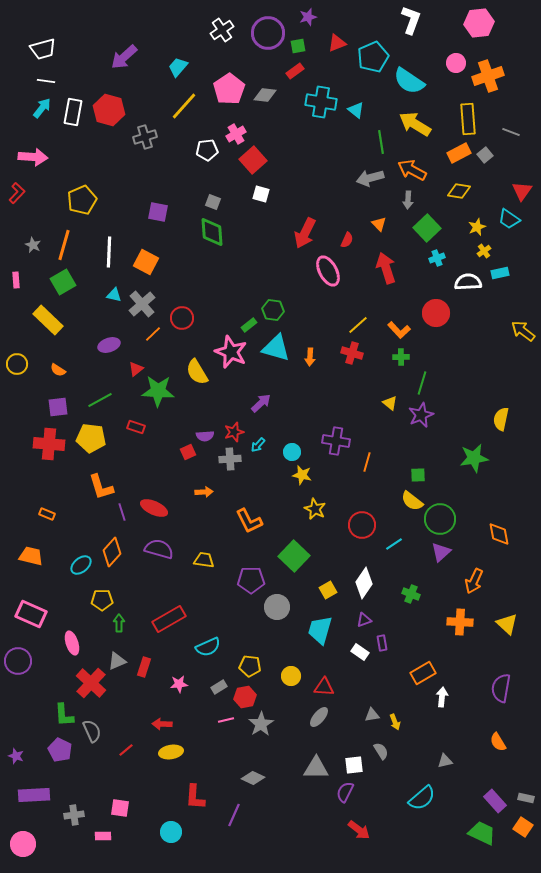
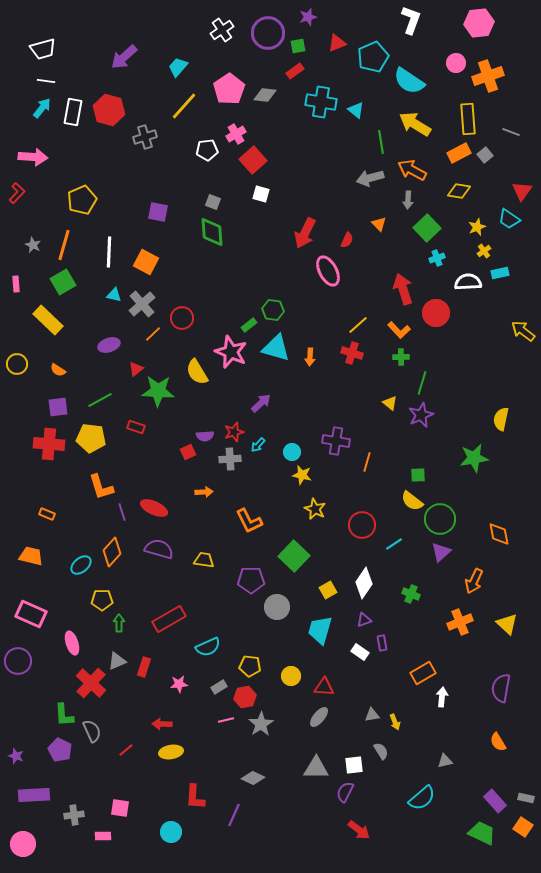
red arrow at (386, 268): moved 17 px right, 21 px down
pink rectangle at (16, 280): moved 4 px down
orange cross at (460, 622): rotated 25 degrees counterclockwise
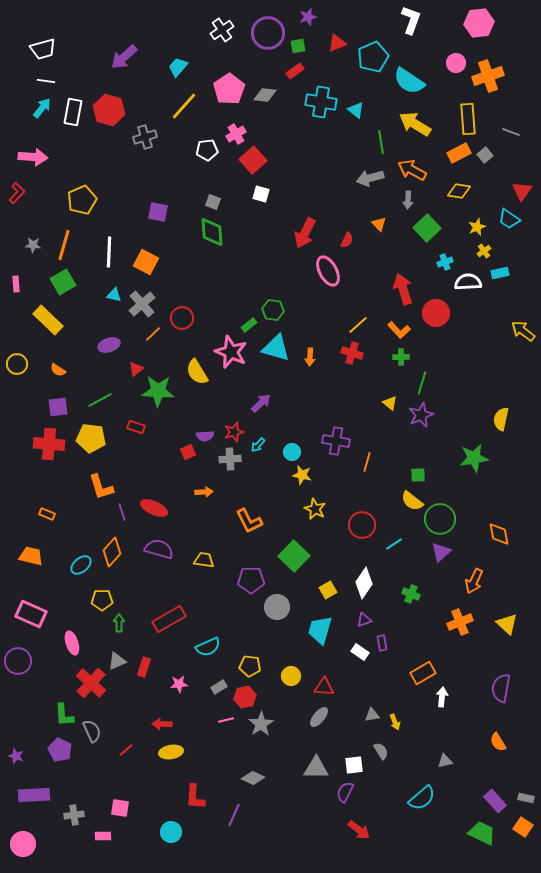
gray star at (33, 245): rotated 21 degrees counterclockwise
cyan cross at (437, 258): moved 8 px right, 4 px down
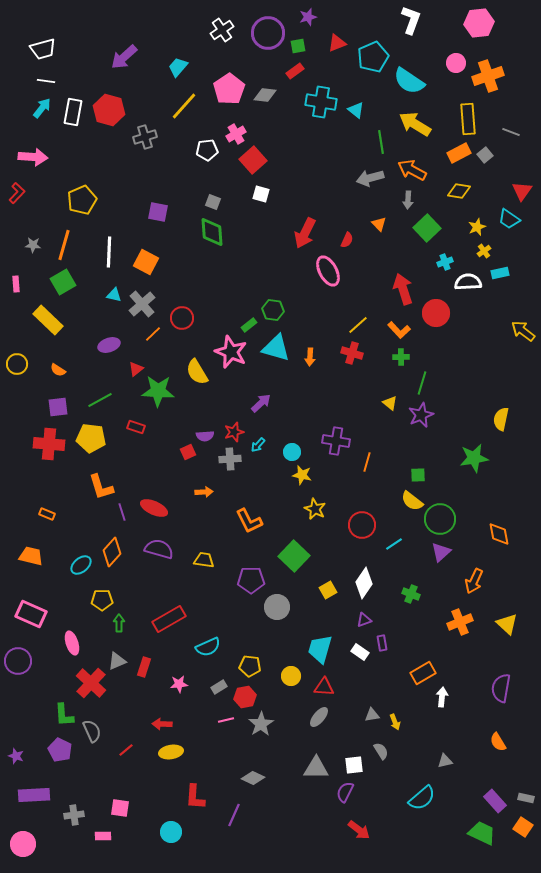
cyan trapezoid at (320, 630): moved 19 px down
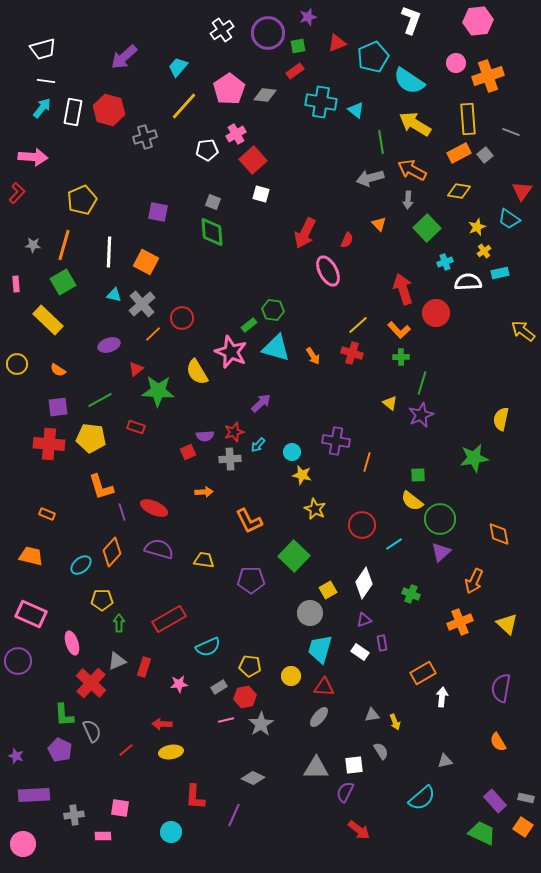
pink hexagon at (479, 23): moved 1 px left, 2 px up
orange arrow at (310, 357): moved 3 px right, 1 px up; rotated 36 degrees counterclockwise
gray circle at (277, 607): moved 33 px right, 6 px down
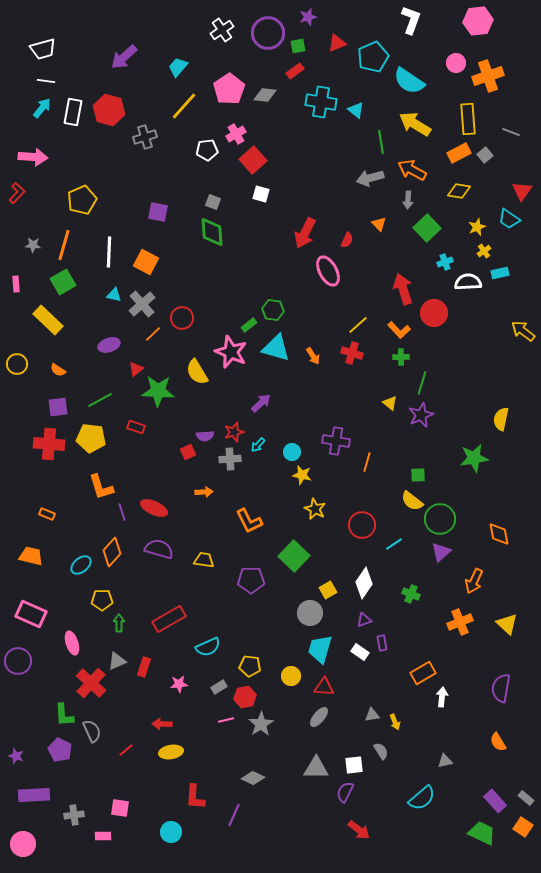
red circle at (436, 313): moved 2 px left
gray rectangle at (526, 798): rotated 28 degrees clockwise
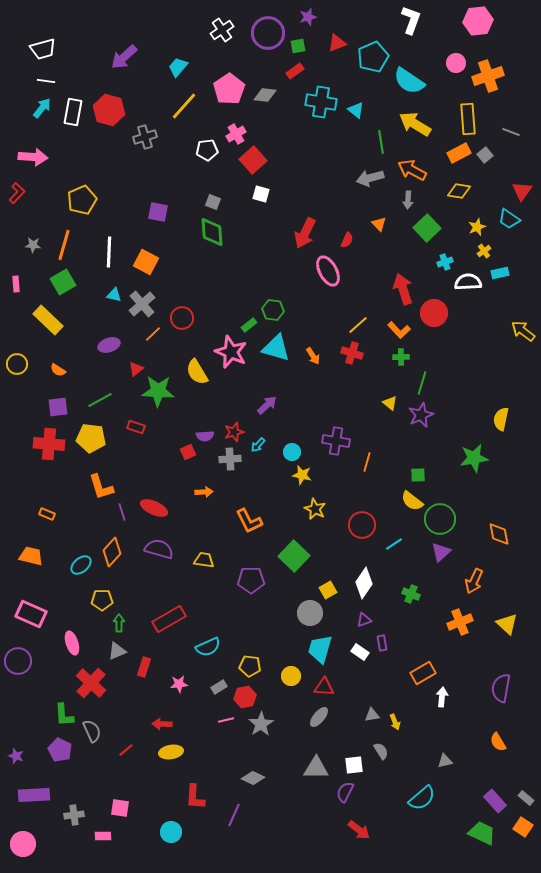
purple arrow at (261, 403): moved 6 px right, 2 px down
gray triangle at (117, 661): moved 10 px up
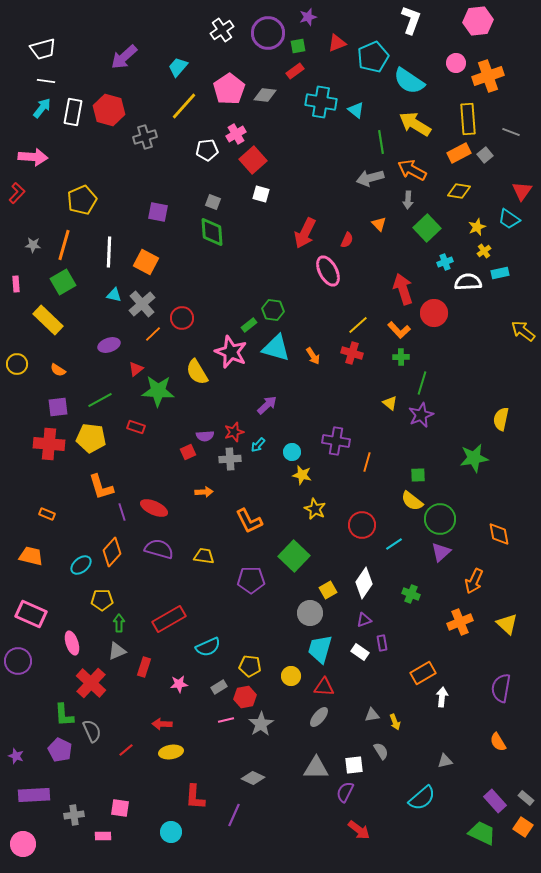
yellow trapezoid at (204, 560): moved 4 px up
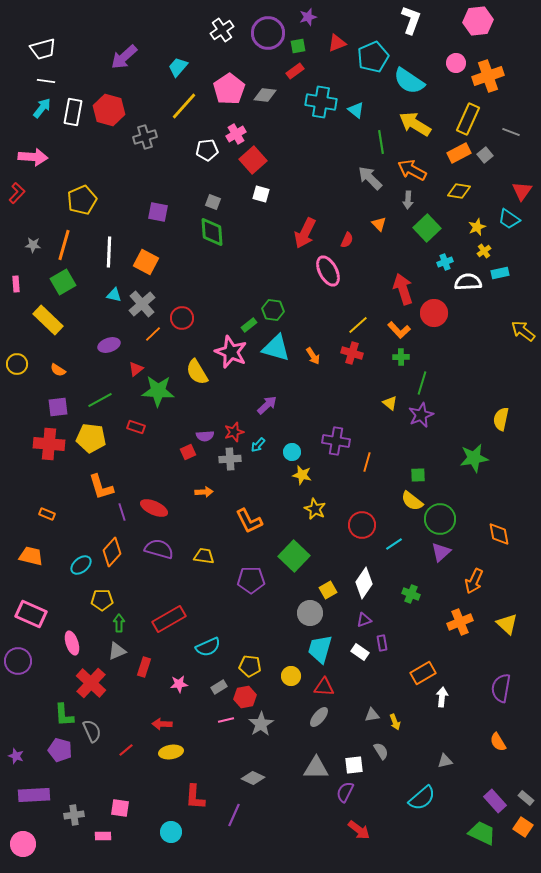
yellow rectangle at (468, 119): rotated 28 degrees clockwise
gray arrow at (370, 178): rotated 60 degrees clockwise
purple pentagon at (60, 750): rotated 10 degrees counterclockwise
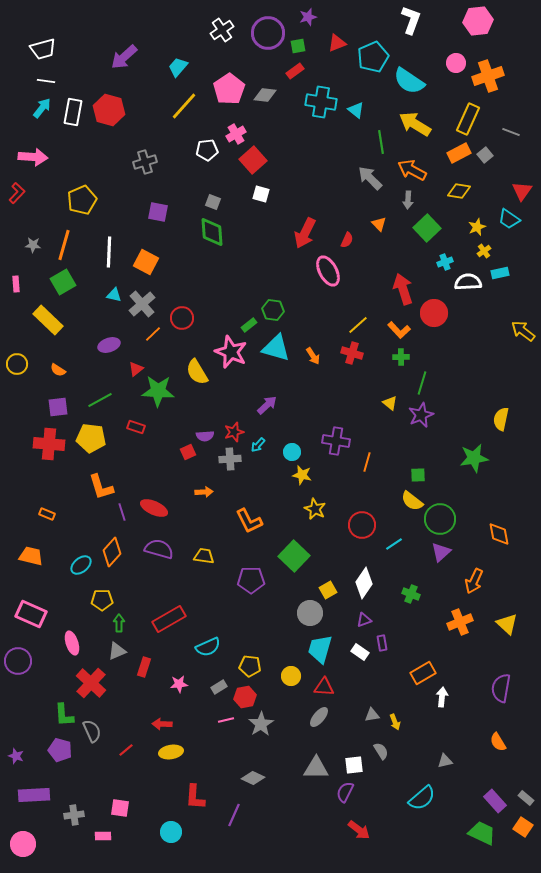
gray cross at (145, 137): moved 25 px down
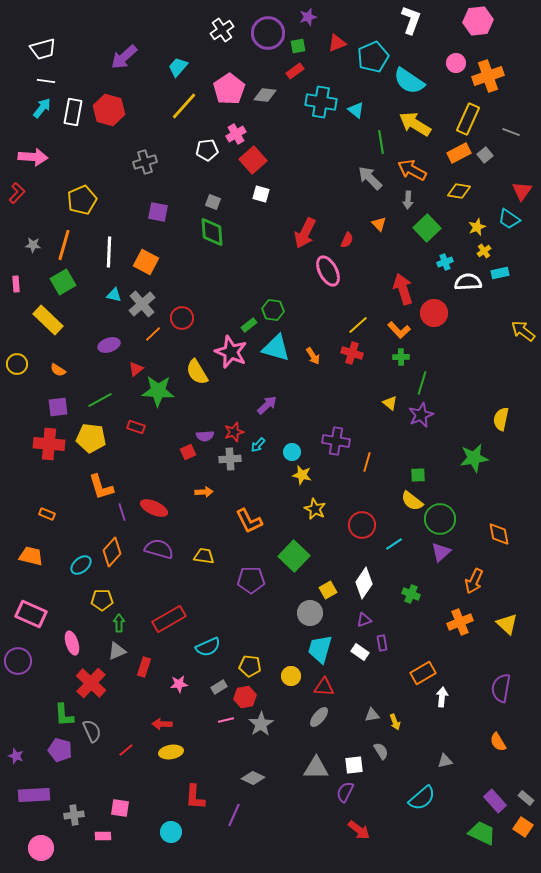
pink circle at (23, 844): moved 18 px right, 4 px down
